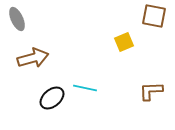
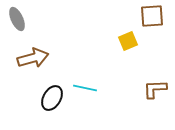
brown square: moved 2 px left; rotated 15 degrees counterclockwise
yellow square: moved 4 px right, 1 px up
brown L-shape: moved 4 px right, 2 px up
black ellipse: rotated 20 degrees counterclockwise
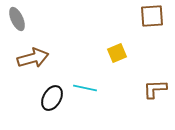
yellow square: moved 11 px left, 12 px down
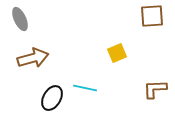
gray ellipse: moved 3 px right
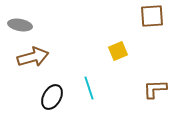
gray ellipse: moved 6 px down; rotated 55 degrees counterclockwise
yellow square: moved 1 px right, 2 px up
brown arrow: moved 1 px up
cyan line: moved 4 px right; rotated 60 degrees clockwise
black ellipse: moved 1 px up
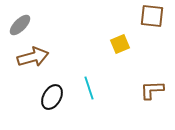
brown square: rotated 10 degrees clockwise
gray ellipse: rotated 55 degrees counterclockwise
yellow square: moved 2 px right, 7 px up
brown L-shape: moved 3 px left, 1 px down
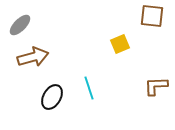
brown L-shape: moved 4 px right, 4 px up
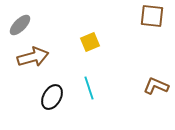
yellow square: moved 30 px left, 2 px up
brown L-shape: rotated 25 degrees clockwise
